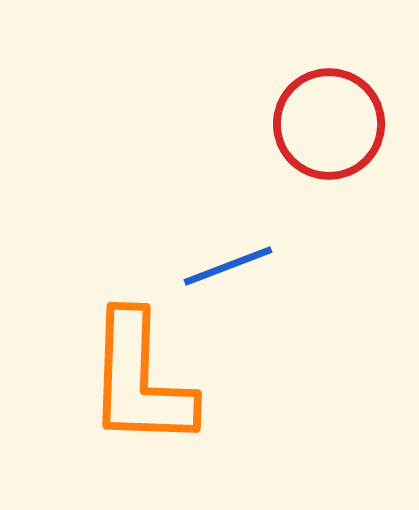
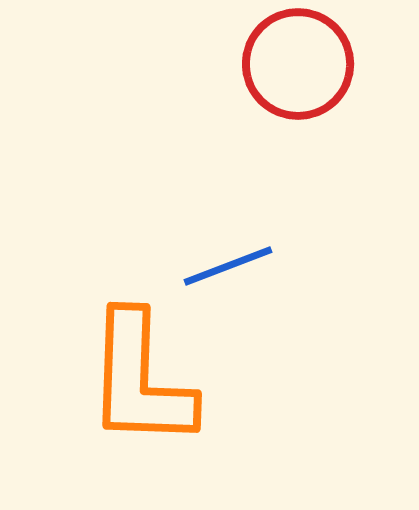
red circle: moved 31 px left, 60 px up
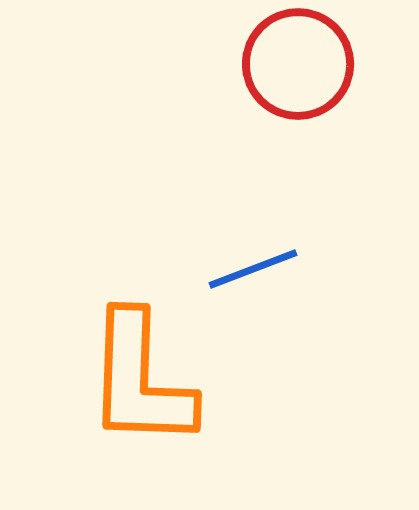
blue line: moved 25 px right, 3 px down
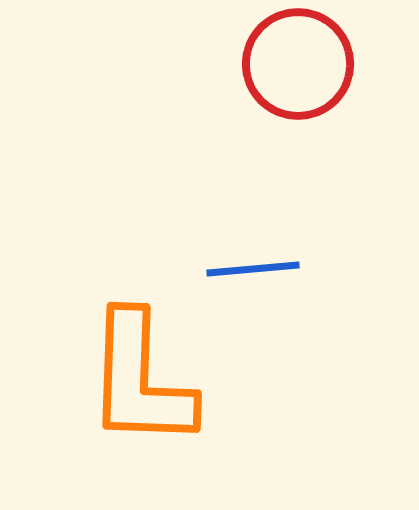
blue line: rotated 16 degrees clockwise
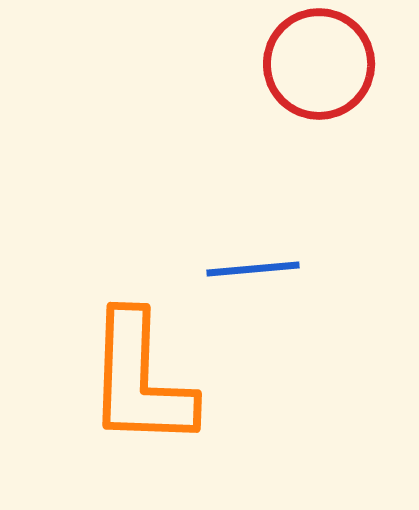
red circle: moved 21 px right
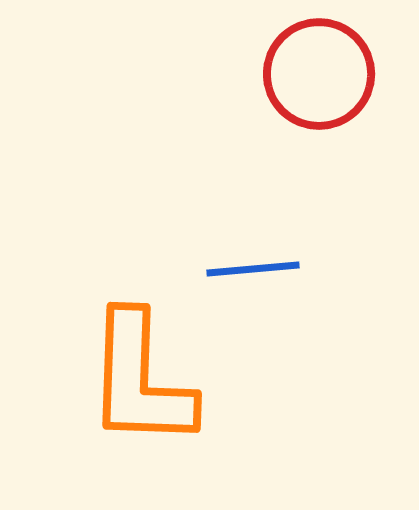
red circle: moved 10 px down
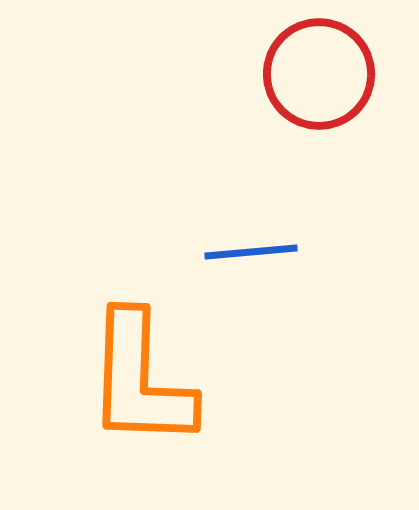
blue line: moved 2 px left, 17 px up
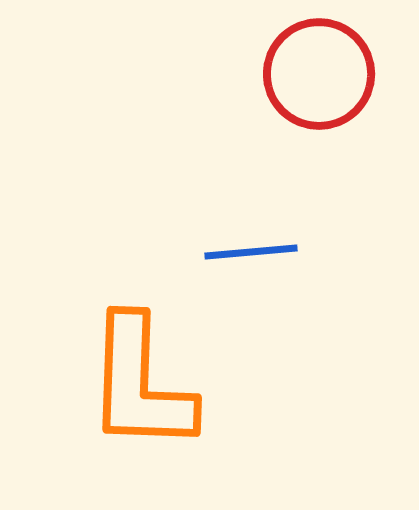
orange L-shape: moved 4 px down
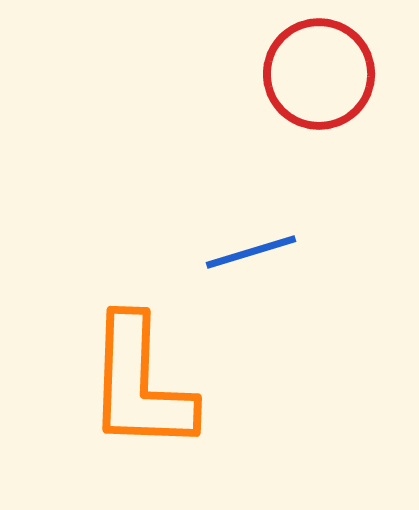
blue line: rotated 12 degrees counterclockwise
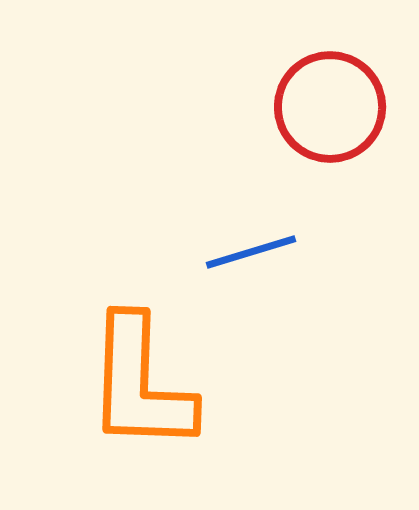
red circle: moved 11 px right, 33 px down
